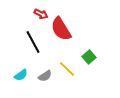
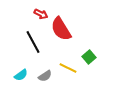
yellow line: moved 1 px right, 1 px up; rotated 18 degrees counterclockwise
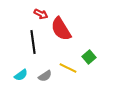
black line: rotated 20 degrees clockwise
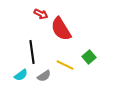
black line: moved 1 px left, 10 px down
yellow line: moved 3 px left, 3 px up
gray semicircle: moved 1 px left
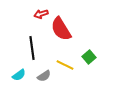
red arrow: rotated 136 degrees clockwise
black line: moved 4 px up
cyan semicircle: moved 2 px left
